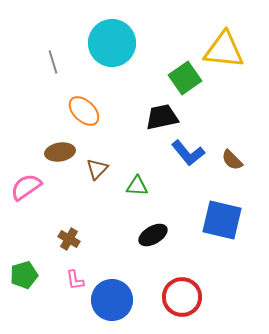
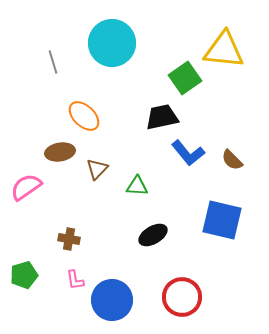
orange ellipse: moved 5 px down
brown cross: rotated 20 degrees counterclockwise
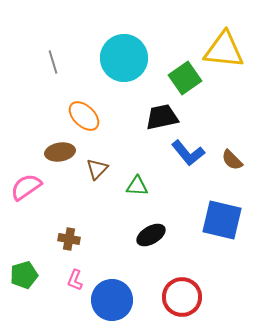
cyan circle: moved 12 px right, 15 px down
black ellipse: moved 2 px left
pink L-shape: rotated 30 degrees clockwise
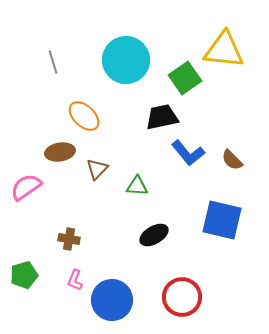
cyan circle: moved 2 px right, 2 px down
black ellipse: moved 3 px right
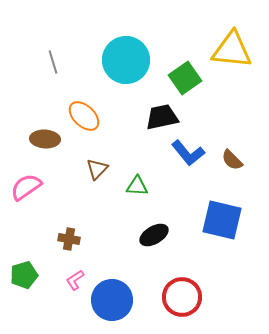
yellow triangle: moved 8 px right
brown ellipse: moved 15 px left, 13 px up; rotated 12 degrees clockwise
pink L-shape: rotated 35 degrees clockwise
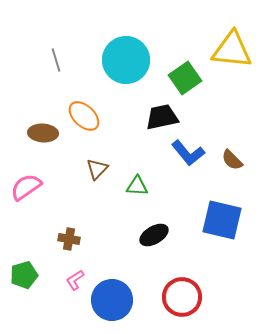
gray line: moved 3 px right, 2 px up
brown ellipse: moved 2 px left, 6 px up
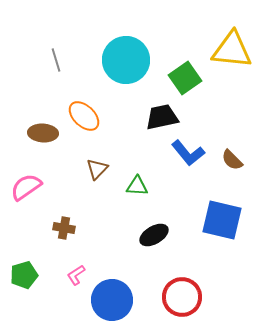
brown cross: moved 5 px left, 11 px up
pink L-shape: moved 1 px right, 5 px up
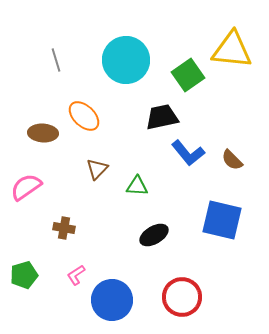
green square: moved 3 px right, 3 px up
